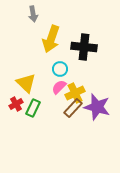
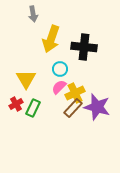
yellow triangle: moved 4 px up; rotated 15 degrees clockwise
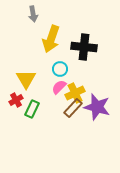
red cross: moved 4 px up
green rectangle: moved 1 px left, 1 px down
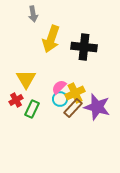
cyan circle: moved 30 px down
